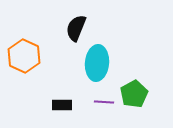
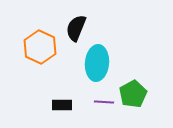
orange hexagon: moved 16 px right, 9 px up
green pentagon: moved 1 px left
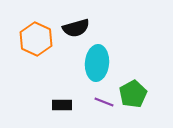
black semicircle: rotated 128 degrees counterclockwise
orange hexagon: moved 4 px left, 8 px up
purple line: rotated 18 degrees clockwise
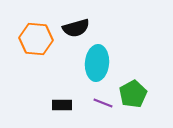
orange hexagon: rotated 20 degrees counterclockwise
purple line: moved 1 px left, 1 px down
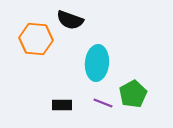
black semicircle: moved 6 px left, 8 px up; rotated 36 degrees clockwise
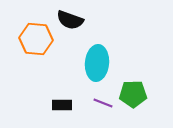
green pentagon: rotated 28 degrees clockwise
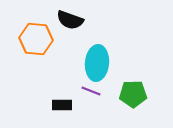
purple line: moved 12 px left, 12 px up
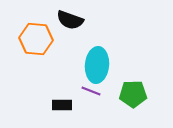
cyan ellipse: moved 2 px down
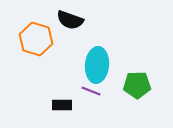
orange hexagon: rotated 12 degrees clockwise
green pentagon: moved 4 px right, 9 px up
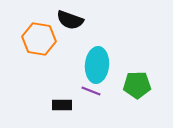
orange hexagon: moved 3 px right; rotated 8 degrees counterclockwise
